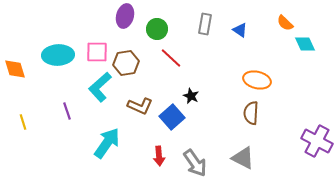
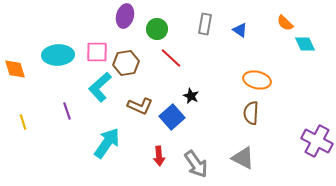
gray arrow: moved 1 px right, 1 px down
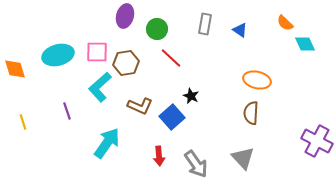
cyan ellipse: rotated 12 degrees counterclockwise
gray triangle: rotated 20 degrees clockwise
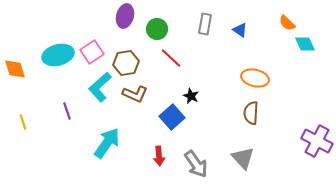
orange semicircle: moved 2 px right
pink square: moved 5 px left; rotated 35 degrees counterclockwise
orange ellipse: moved 2 px left, 2 px up
brown L-shape: moved 5 px left, 12 px up
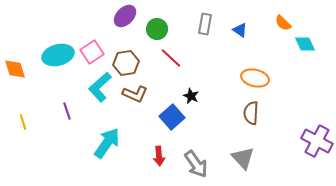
purple ellipse: rotated 30 degrees clockwise
orange semicircle: moved 4 px left
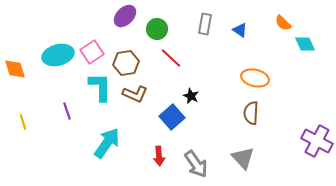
cyan L-shape: rotated 132 degrees clockwise
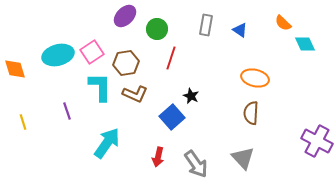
gray rectangle: moved 1 px right, 1 px down
red line: rotated 65 degrees clockwise
red arrow: moved 1 px left, 1 px down; rotated 18 degrees clockwise
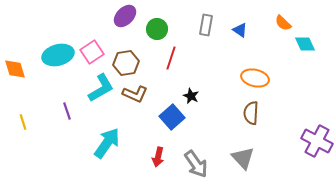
cyan L-shape: moved 1 px right, 1 px down; rotated 60 degrees clockwise
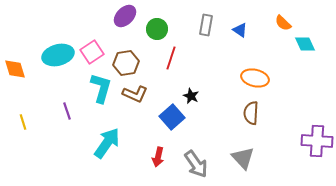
cyan L-shape: rotated 44 degrees counterclockwise
purple cross: rotated 24 degrees counterclockwise
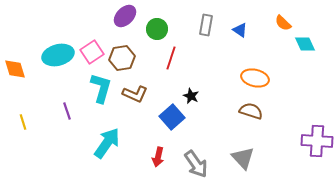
brown hexagon: moved 4 px left, 5 px up
brown semicircle: moved 2 px up; rotated 105 degrees clockwise
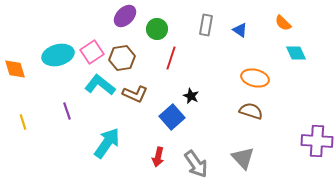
cyan diamond: moved 9 px left, 9 px down
cyan L-shape: moved 1 px left, 3 px up; rotated 68 degrees counterclockwise
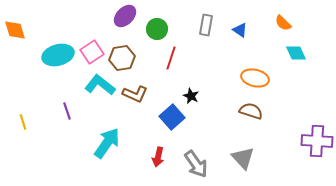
orange diamond: moved 39 px up
